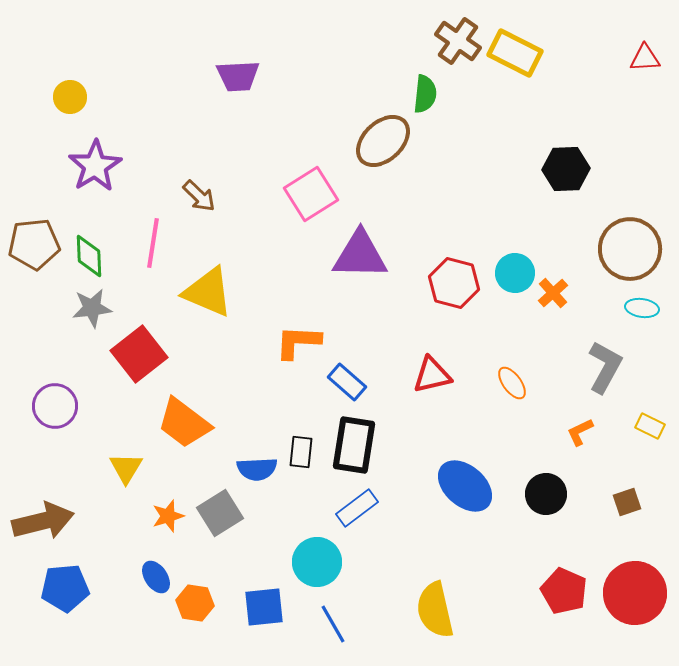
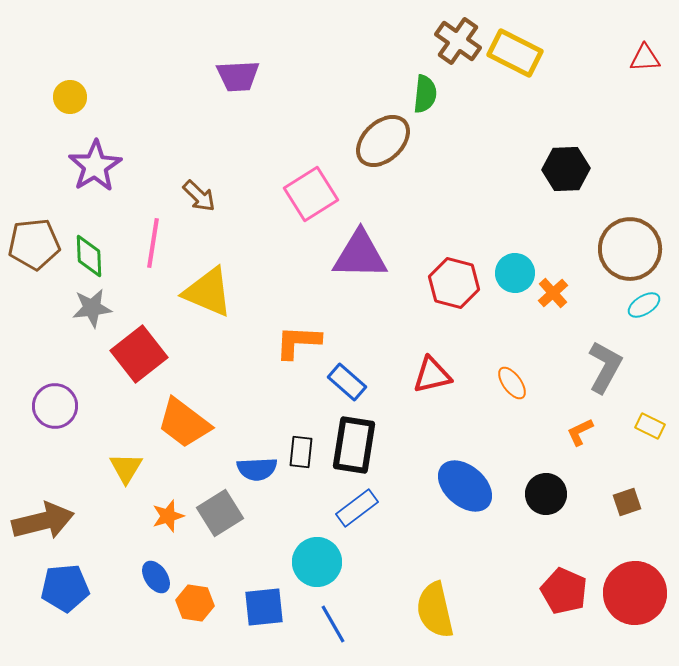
cyan ellipse at (642, 308): moved 2 px right, 3 px up; rotated 40 degrees counterclockwise
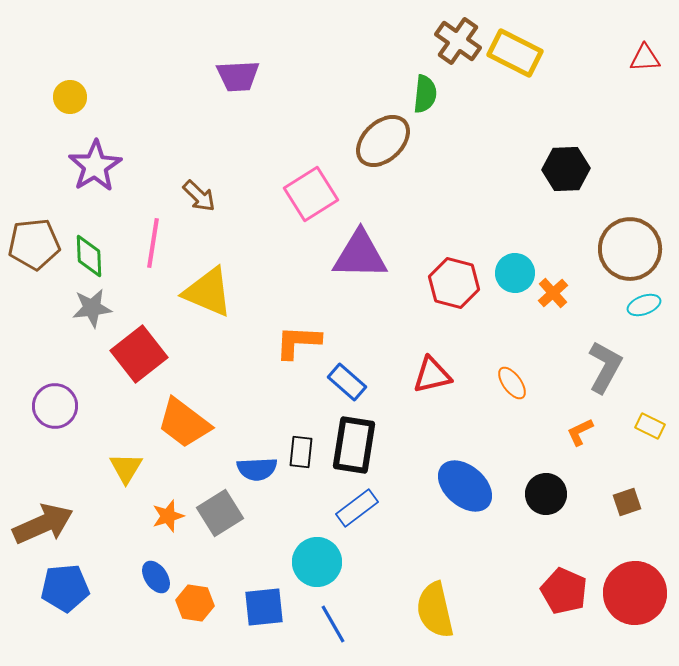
cyan ellipse at (644, 305): rotated 12 degrees clockwise
brown arrow at (43, 521): moved 3 px down; rotated 10 degrees counterclockwise
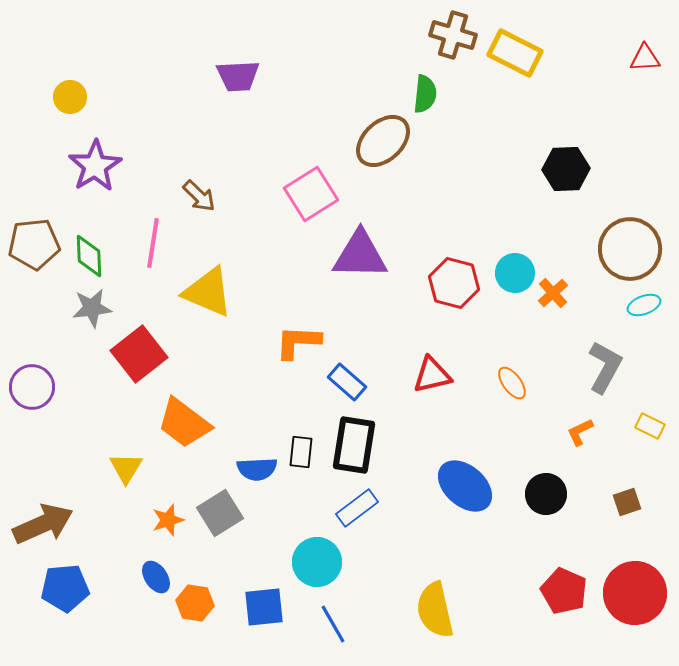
brown cross at (458, 41): moved 5 px left, 6 px up; rotated 18 degrees counterclockwise
purple circle at (55, 406): moved 23 px left, 19 px up
orange star at (168, 516): moved 4 px down
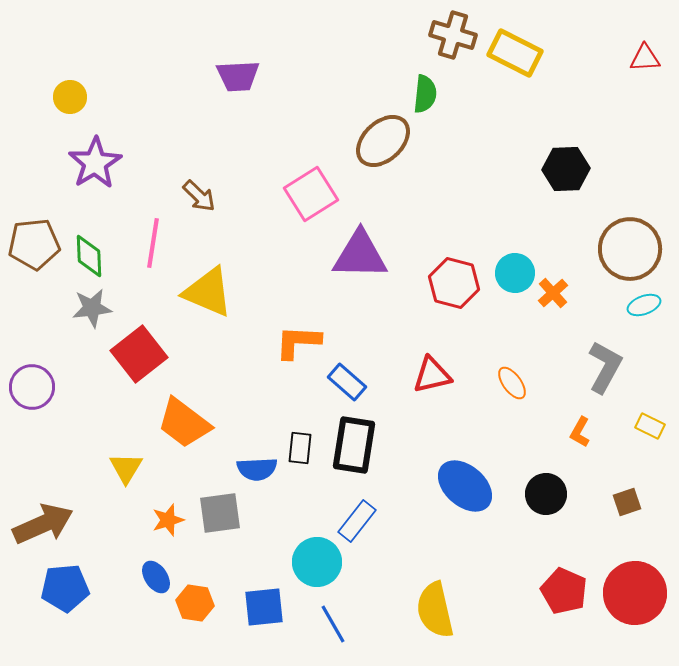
purple star at (95, 166): moved 3 px up
orange L-shape at (580, 432): rotated 36 degrees counterclockwise
black rectangle at (301, 452): moved 1 px left, 4 px up
blue rectangle at (357, 508): moved 13 px down; rotated 15 degrees counterclockwise
gray square at (220, 513): rotated 24 degrees clockwise
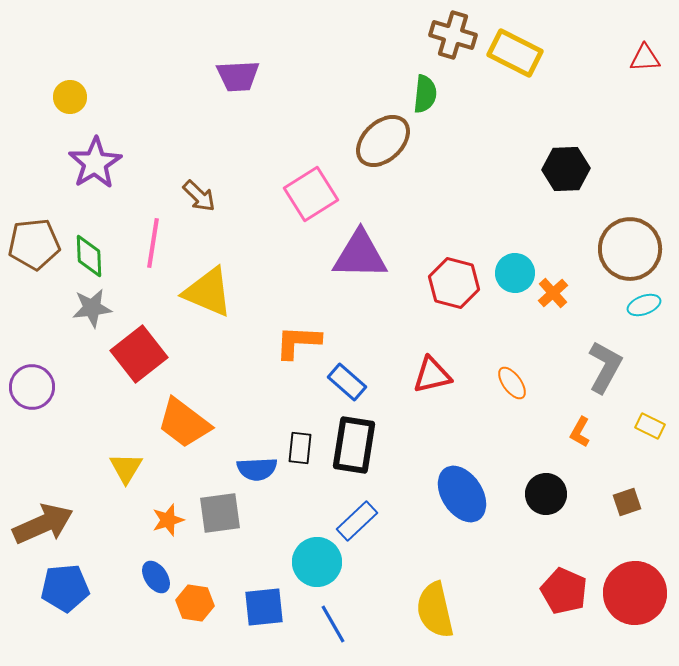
blue ellipse at (465, 486): moved 3 px left, 8 px down; rotated 16 degrees clockwise
blue rectangle at (357, 521): rotated 9 degrees clockwise
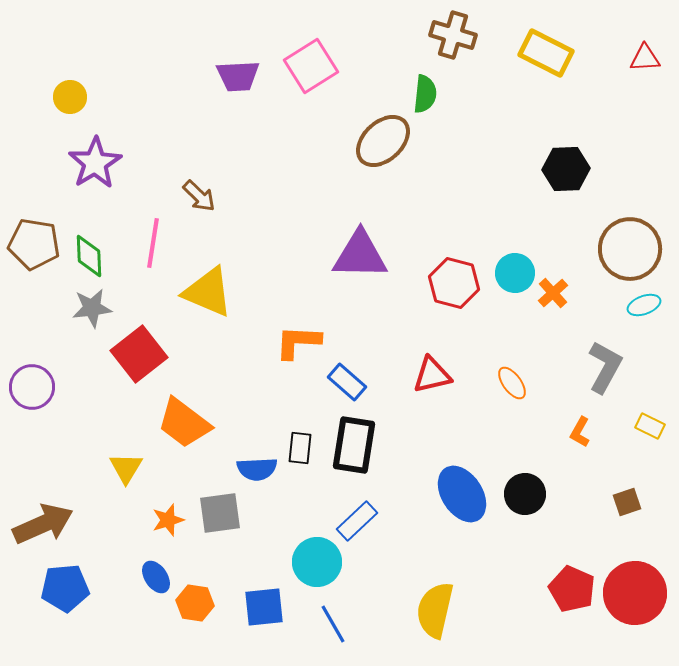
yellow rectangle at (515, 53): moved 31 px right
pink square at (311, 194): moved 128 px up
brown pentagon at (34, 244): rotated 15 degrees clockwise
black circle at (546, 494): moved 21 px left
red pentagon at (564, 591): moved 8 px right, 2 px up
yellow semicircle at (435, 610): rotated 26 degrees clockwise
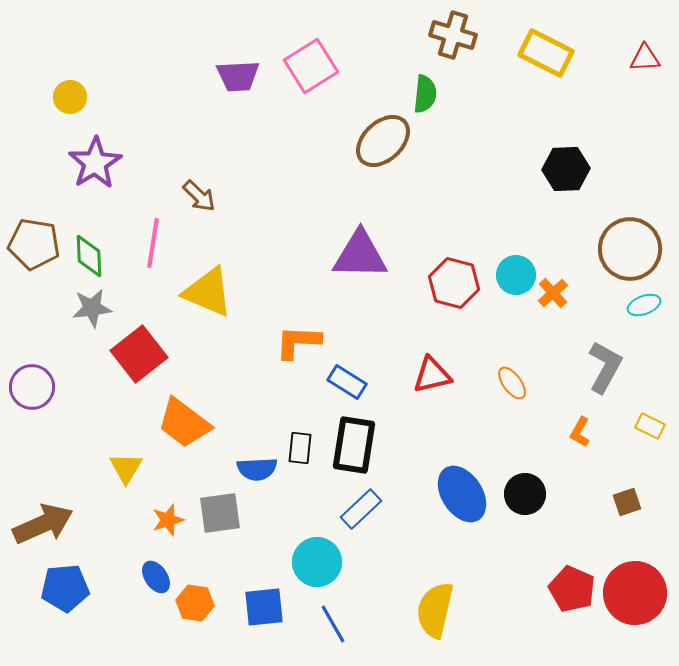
cyan circle at (515, 273): moved 1 px right, 2 px down
blue rectangle at (347, 382): rotated 9 degrees counterclockwise
blue rectangle at (357, 521): moved 4 px right, 12 px up
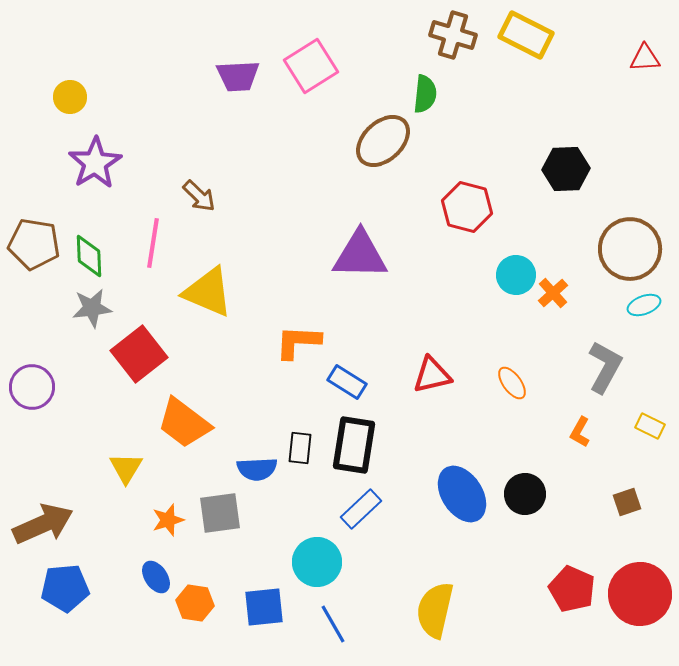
yellow rectangle at (546, 53): moved 20 px left, 18 px up
red hexagon at (454, 283): moved 13 px right, 76 px up
red circle at (635, 593): moved 5 px right, 1 px down
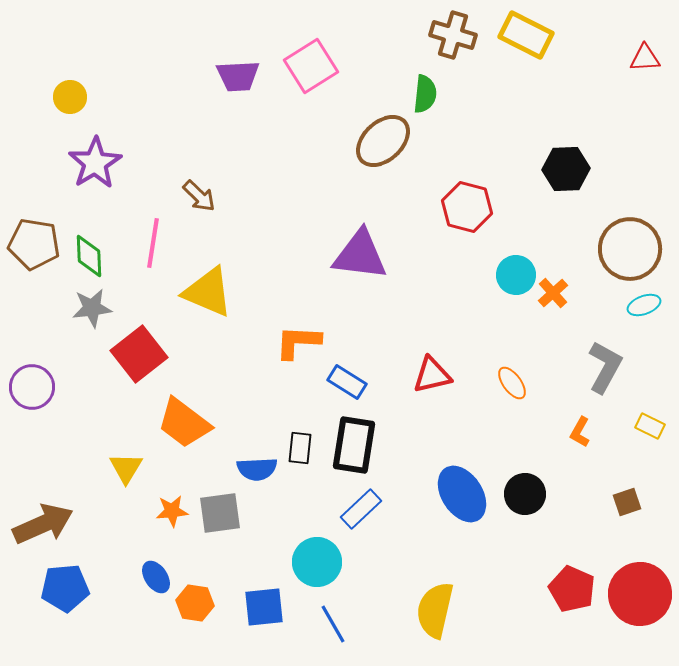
purple triangle at (360, 255): rotated 6 degrees clockwise
orange star at (168, 520): moved 4 px right, 9 px up; rotated 12 degrees clockwise
